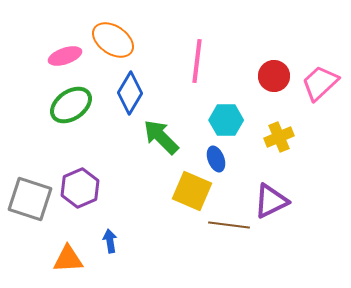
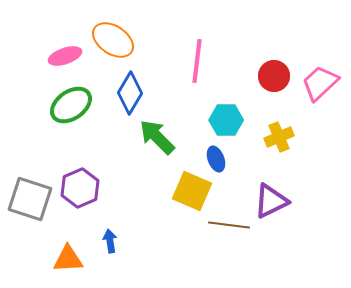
green arrow: moved 4 px left
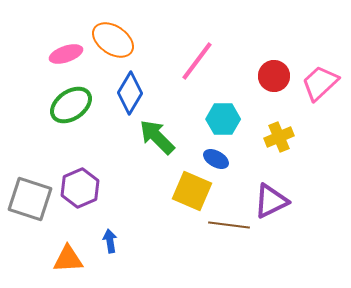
pink ellipse: moved 1 px right, 2 px up
pink line: rotated 30 degrees clockwise
cyan hexagon: moved 3 px left, 1 px up
blue ellipse: rotated 40 degrees counterclockwise
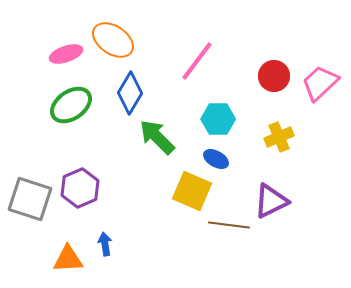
cyan hexagon: moved 5 px left
blue arrow: moved 5 px left, 3 px down
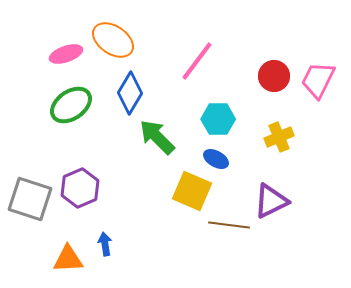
pink trapezoid: moved 2 px left, 3 px up; rotated 21 degrees counterclockwise
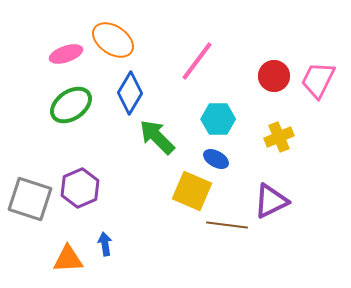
brown line: moved 2 px left
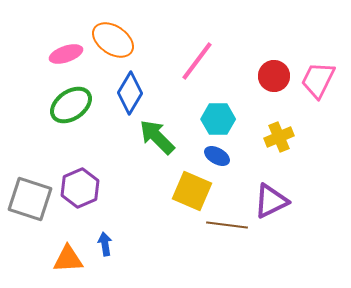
blue ellipse: moved 1 px right, 3 px up
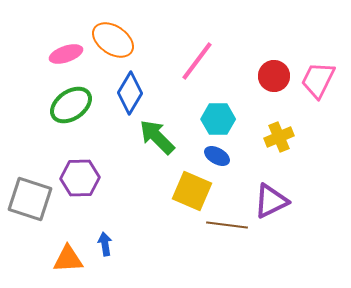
purple hexagon: moved 10 px up; rotated 21 degrees clockwise
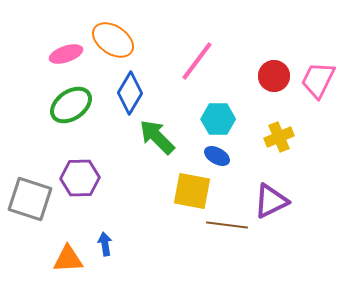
yellow square: rotated 12 degrees counterclockwise
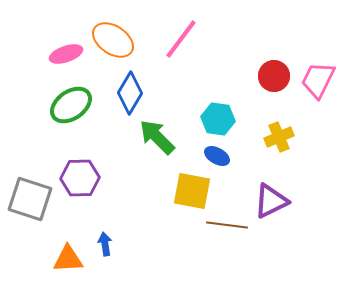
pink line: moved 16 px left, 22 px up
cyan hexagon: rotated 8 degrees clockwise
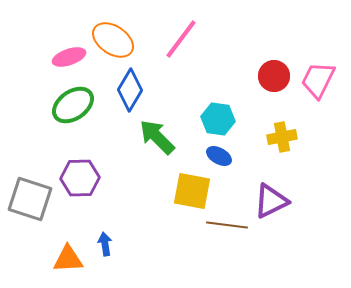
pink ellipse: moved 3 px right, 3 px down
blue diamond: moved 3 px up
green ellipse: moved 2 px right
yellow cross: moved 3 px right; rotated 12 degrees clockwise
blue ellipse: moved 2 px right
